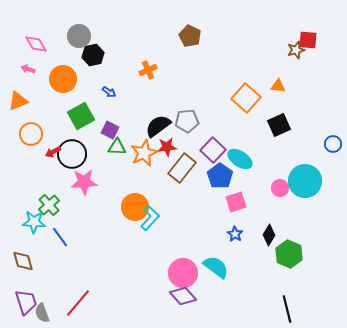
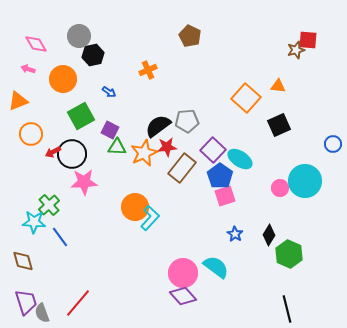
pink square at (236, 202): moved 11 px left, 6 px up
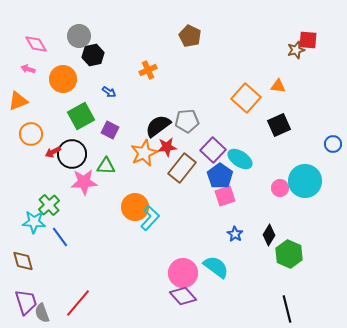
green triangle at (117, 147): moved 11 px left, 19 px down
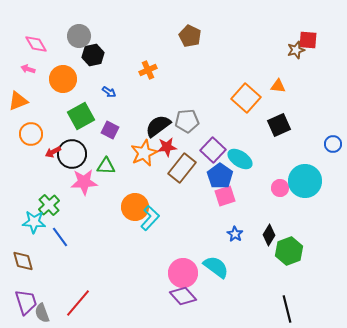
green hexagon at (289, 254): moved 3 px up; rotated 16 degrees clockwise
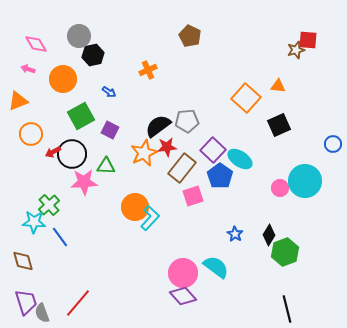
pink square at (225, 196): moved 32 px left
green hexagon at (289, 251): moved 4 px left, 1 px down
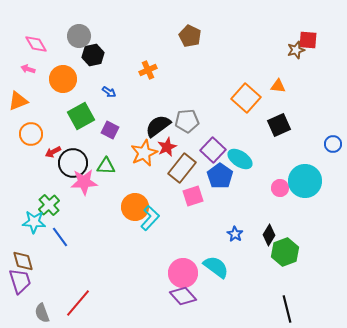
red star at (167, 147): rotated 18 degrees counterclockwise
black circle at (72, 154): moved 1 px right, 9 px down
purple trapezoid at (26, 302): moved 6 px left, 21 px up
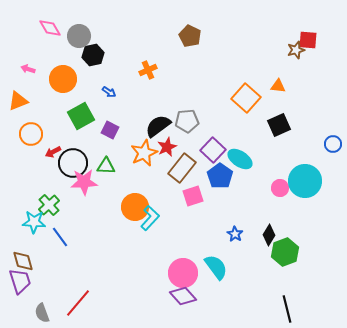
pink diamond at (36, 44): moved 14 px right, 16 px up
cyan semicircle at (216, 267): rotated 16 degrees clockwise
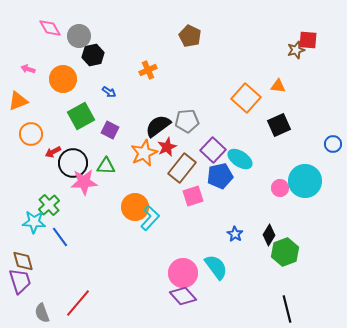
blue pentagon at (220, 176): rotated 25 degrees clockwise
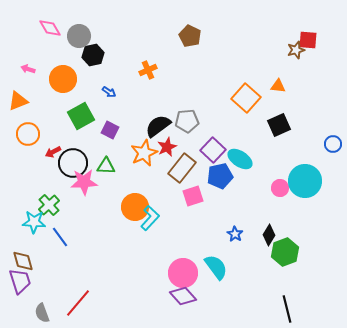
orange circle at (31, 134): moved 3 px left
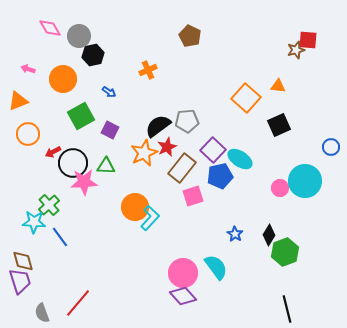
blue circle at (333, 144): moved 2 px left, 3 px down
